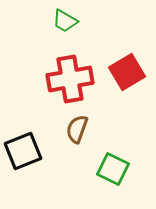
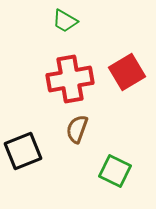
green square: moved 2 px right, 2 px down
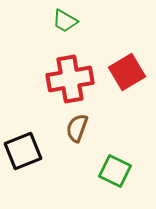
brown semicircle: moved 1 px up
